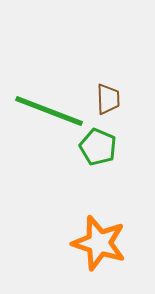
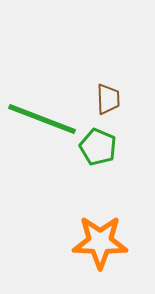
green line: moved 7 px left, 8 px down
orange star: moved 1 px right, 1 px up; rotated 16 degrees counterclockwise
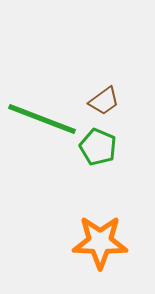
brown trapezoid: moved 4 px left, 2 px down; rotated 56 degrees clockwise
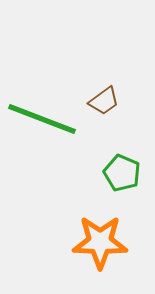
green pentagon: moved 24 px right, 26 px down
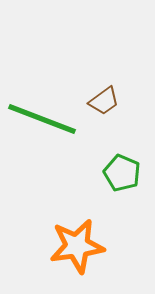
orange star: moved 23 px left, 4 px down; rotated 10 degrees counterclockwise
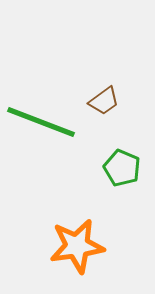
green line: moved 1 px left, 3 px down
green pentagon: moved 5 px up
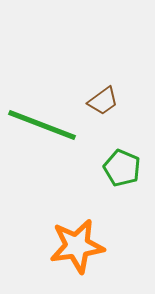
brown trapezoid: moved 1 px left
green line: moved 1 px right, 3 px down
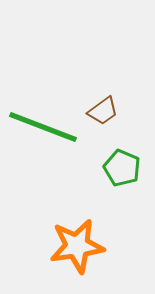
brown trapezoid: moved 10 px down
green line: moved 1 px right, 2 px down
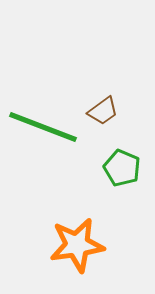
orange star: moved 1 px up
